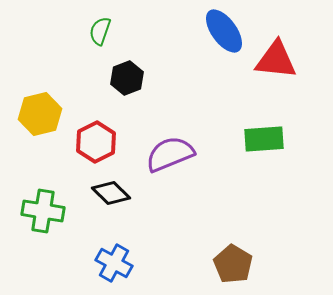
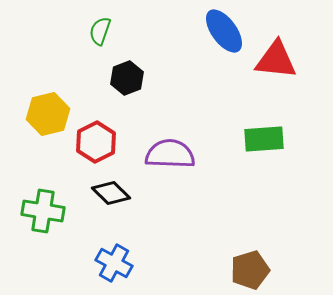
yellow hexagon: moved 8 px right
purple semicircle: rotated 24 degrees clockwise
brown pentagon: moved 17 px right, 6 px down; rotated 24 degrees clockwise
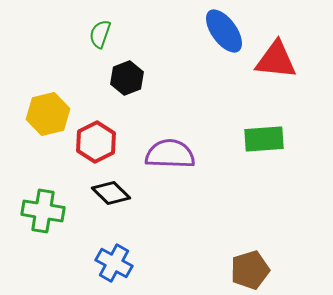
green semicircle: moved 3 px down
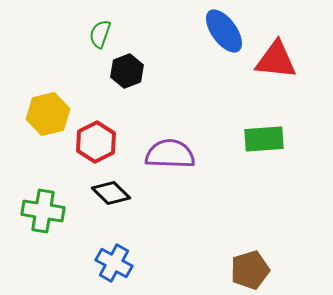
black hexagon: moved 7 px up
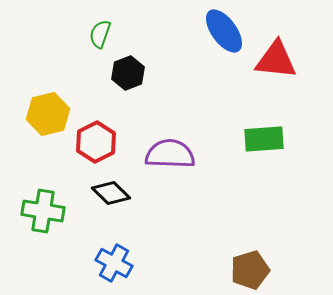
black hexagon: moved 1 px right, 2 px down
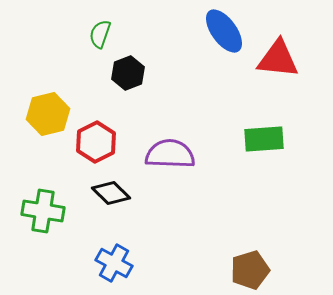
red triangle: moved 2 px right, 1 px up
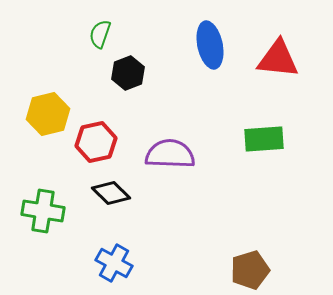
blue ellipse: moved 14 px left, 14 px down; rotated 24 degrees clockwise
red hexagon: rotated 15 degrees clockwise
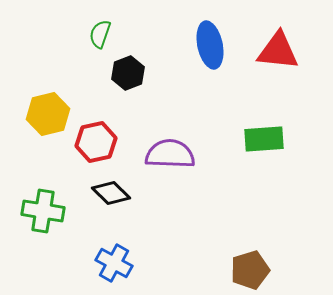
red triangle: moved 8 px up
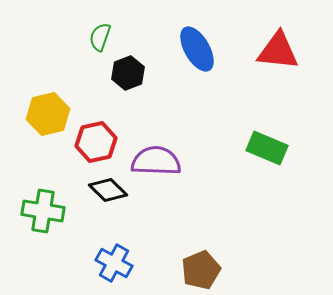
green semicircle: moved 3 px down
blue ellipse: moved 13 px left, 4 px down; rotated 18 degrees counterclockwise
green rectangle: moved 3 px right, 9 px down; rotated 27 degrees clockwise
purple semicircle: moved 14 px left, 7 px down
black diamond: moved 3 px left, 3 px up
brown pentagon: moved 49 px left; rotated 6 degrees counterclockwise
